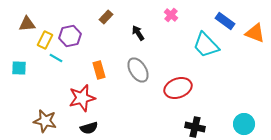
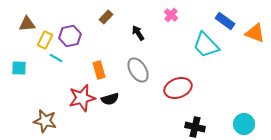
black semicircle: moved 21 px right, 29 px up
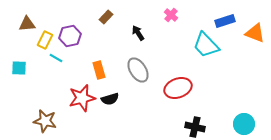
blue rectangle: rotated 54 degrees counterclockwise
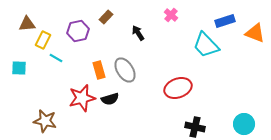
purple hexagon: moved 8 px right, 5 px up
yellow rectangle: moved 2 px left
gray ellipse: moved 13 px left
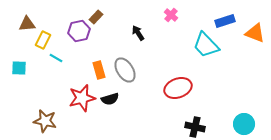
brown rectangle: moved 10 px left
purple hexagon: moved 1 px right
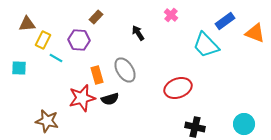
blue rectangle: rotated 18 degrees counterclockwise
purple hexagon: moved 9 px down; rotated 15 degrees clockwise
orange rectangle: moved 2 px left, 5 px down
brown star: moved 2 px right
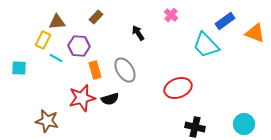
brown triangle: moved 30 px right, 2 px up
purple hexagon: moved 6 px down
orange rectangle: moved 2 px left, 5 px up
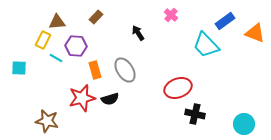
purple hexagon: moved 3 px left
black cross: moved 13 px up
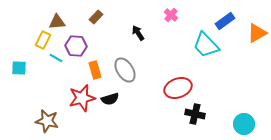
orange triangle: moved 2 px right; rotated 50 degrees counterclockwise
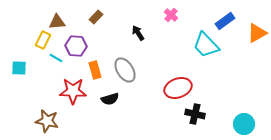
red star: moved 9 px left, 7 px up; rotated 16 degrees clockwise
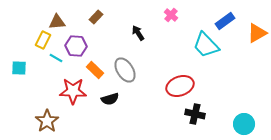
orange rectangle: rotated 30 degrees counterclockwise
red ellipse: moved 2 px right, 2 px up
brown star: rotated 25 degrees clockwise
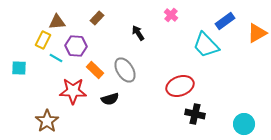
brown rectangle: moved 1 px right, 1 px down
